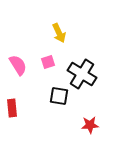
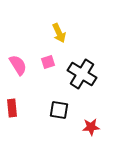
black square: moved 14 px down
red star: moved 1 px right, 2 px down
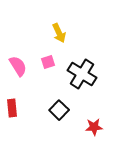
pink semicircle: moved 1 px down
black square: rotated 36 degrees clockwise
red star: moved 3 px right
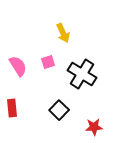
yellow arrow: moved 4 px right
